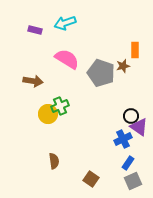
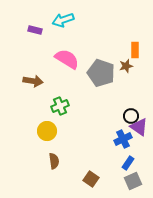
cyan arrow: moved 2 px left, 3 px up
brown star: moved 3 px right
yellow circle: moved 1 px left, 17 px down
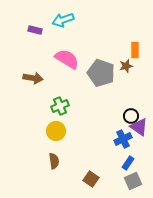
brown arrow: moved 3 px up
yellow circle: moved 9 px right
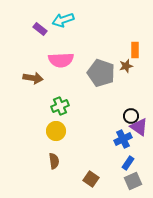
purple rectangle: moved 5 px right, 1 px up; rotated 24 degrees clockwise
pink semicircle: moved 6 px left, 1 px down; rotated 145 degrees clockwise
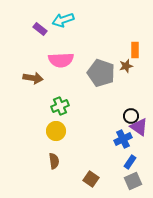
blue rectangle: moved 2 px right, 1 px up
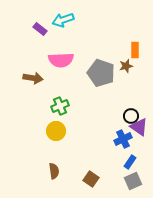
brown semicircle: moved 10 px down
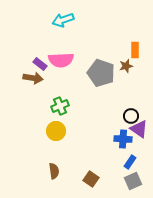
purple rectangle: moved 35 px down
purple triangle: moved 2 px down
blue cross: rotated 30 degrees clockwise
